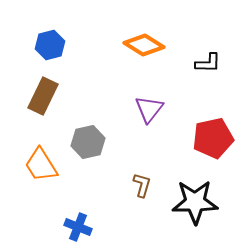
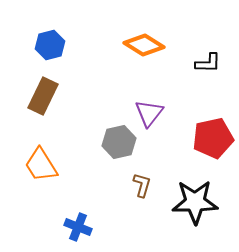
purple triangle: moved 4 px down
gray hexagon: moved 31 px right
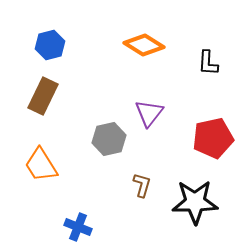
black L-shape: rotated 92 degrees clockwise
gray hexagon: moved 10 px left, 3 px up
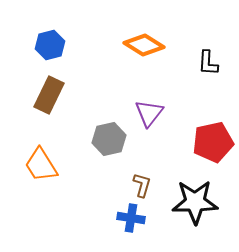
brown rectangle: moved 6 px right, 1 px up
red pentagon: moved 4 px down
blue cross: moved 53 px right, 9 px up; rotated 12 degrees counterclockwise
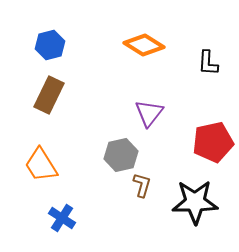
gray hexagon: moved 12 px right, 16 px down
blue cross: moved 69 px left; rotated 24 degrees clockwise
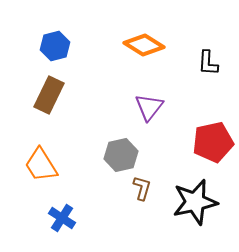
blue hexagon: moved 5 px right, 1 px down
purple triangle: moved 6 px up
brown L-shape: moved 3 px down
black star: rotated 12 degrees counterclockwise
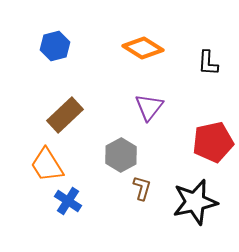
orange diamond: moved 1 px left, 3 px down
brown rectangle: moved 16 px right, 20 px down; rotated 21 degrees clockwise
gray hexagon: rotated 16 degrees counterclockwise
orange trapezoid: moved 6 px right
blue cross: moved 6 px right, 17 px up
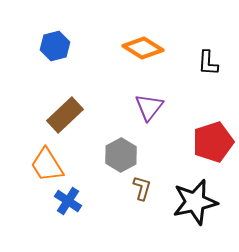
red pentagon: rotated 6 degrees counterclockwise
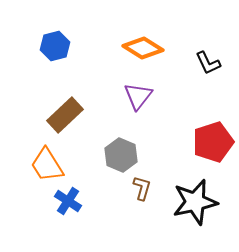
black L-shape: rotated 28 degrees counterclockwise
purple triangle: moved 11 px left, 11 px up
gray hexagon: rotated 8 degrees counterclockwise
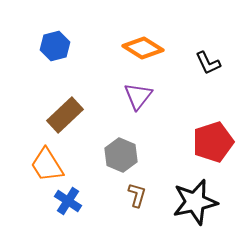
brown L-shape: moved 5 px left, 7 px down
